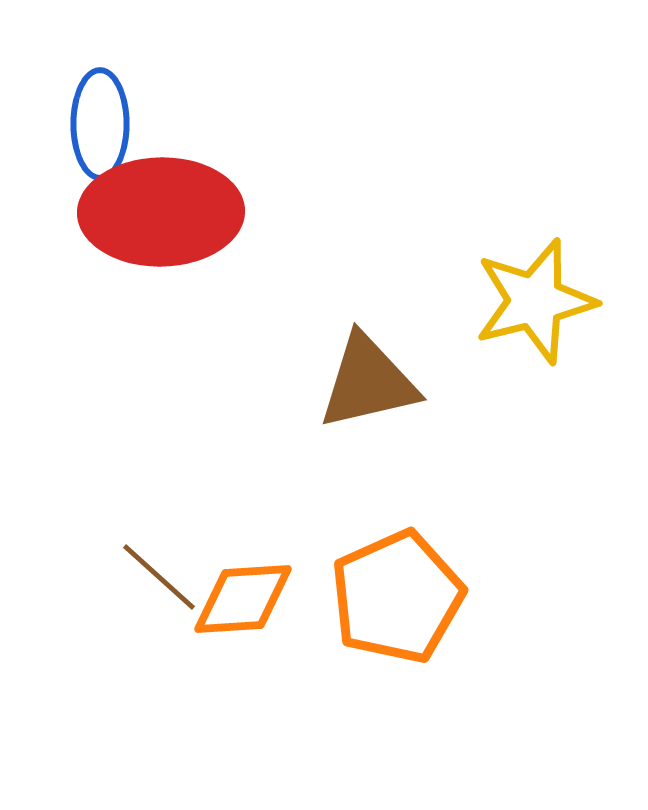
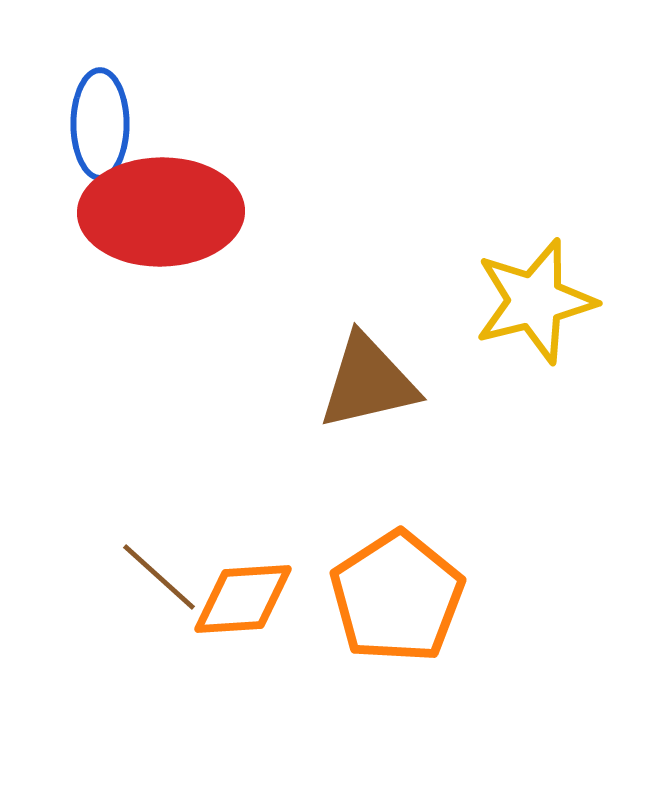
orange pentagon: rotated 9 degrees counterclockwise
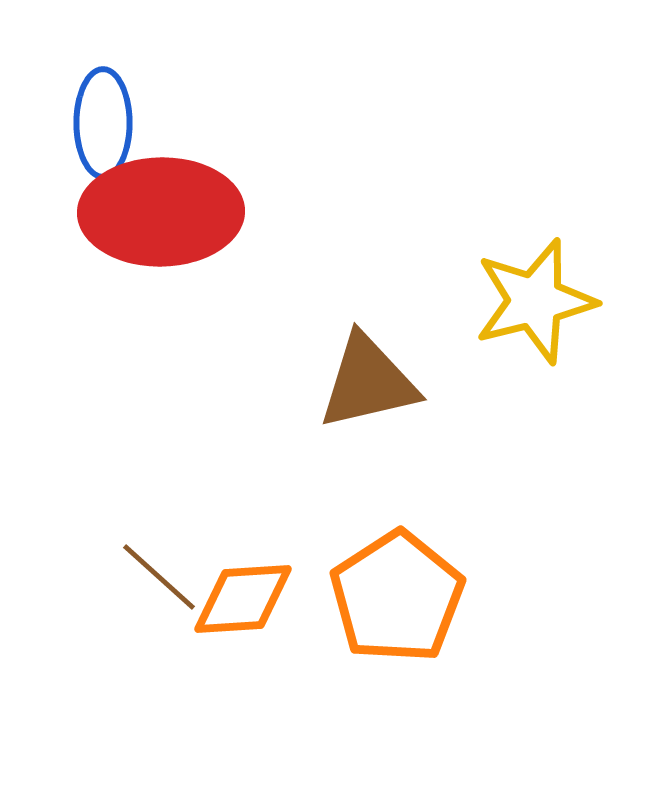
blue ellipse: moved 3 px right, 1 px up
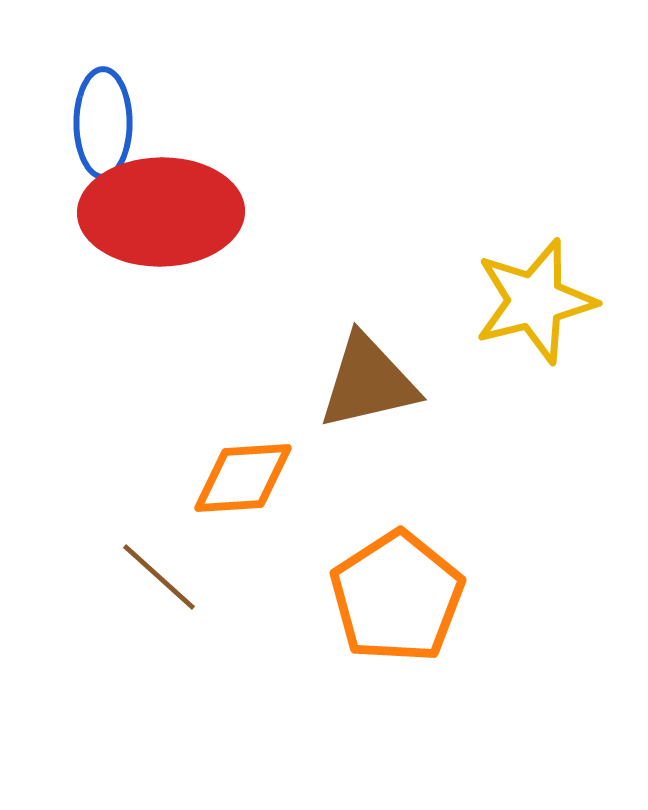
orange diamond: moved 121 px up
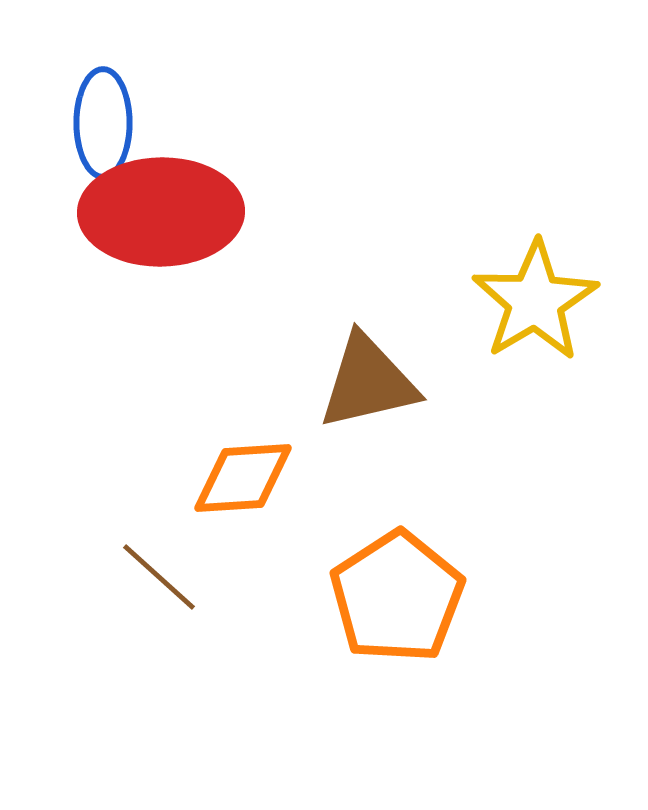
yellow star: rotated 17 degrees counterclockwise
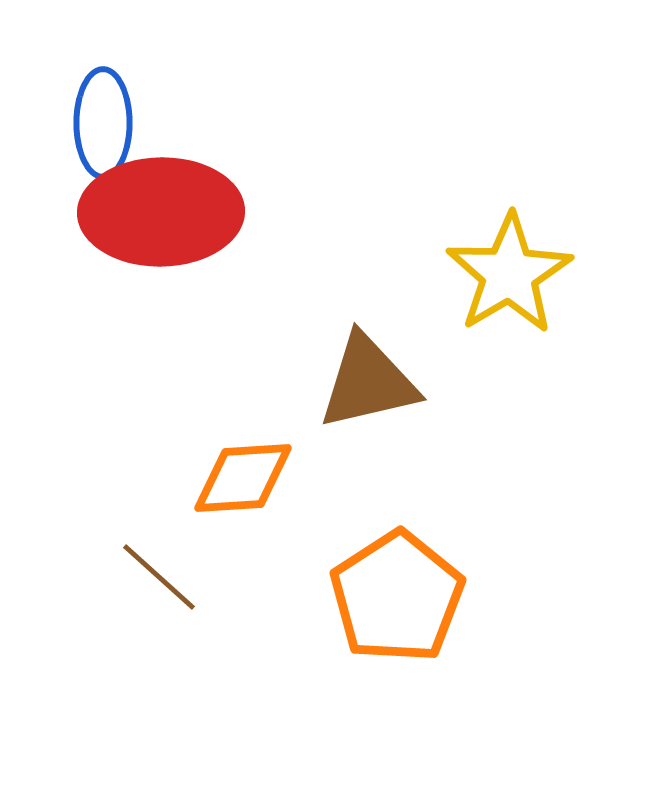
yellow star: moved 26 px left, 27 px up
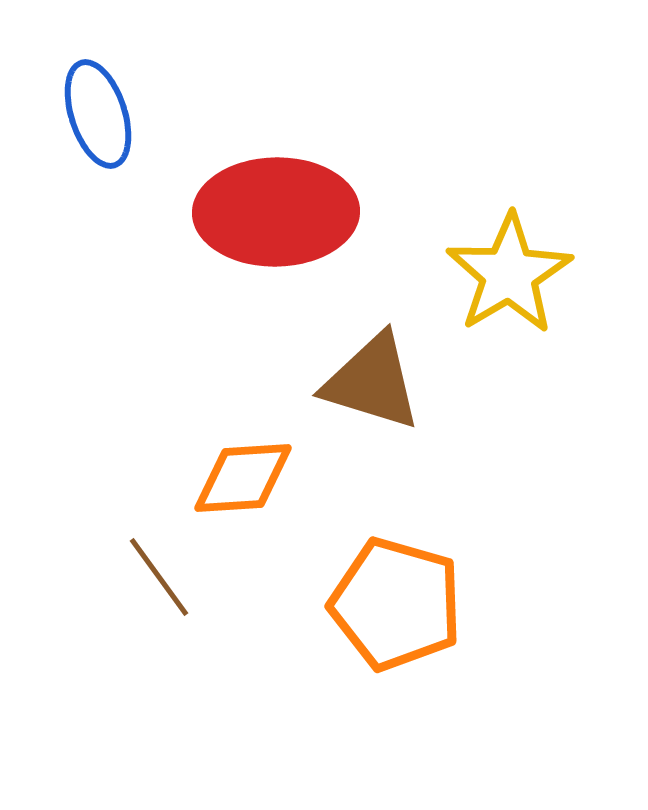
blue ellipse: moved 5 px left, 9 px up; rotated 18 degrees counterclockwise
red ellipse: moved 115 px right
brown triangle: moved 4 px right; rotated 30 degrees clockwise
brown line: rotated 12 degrees clockwise
orange pentagon: moved 1 px left, 7 px down; rotated 23 degrees counterclockwise
